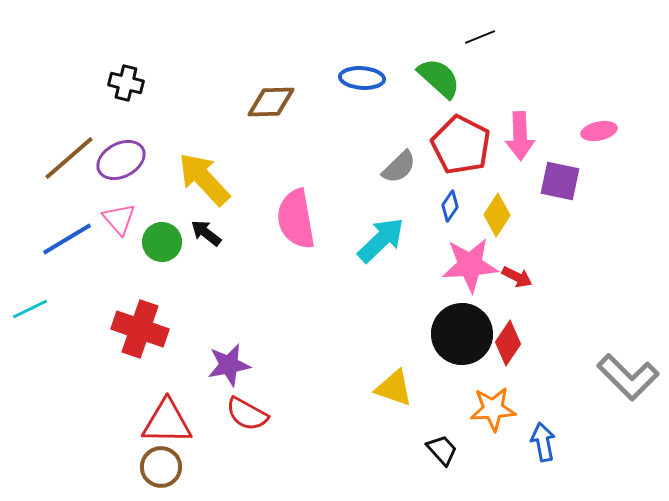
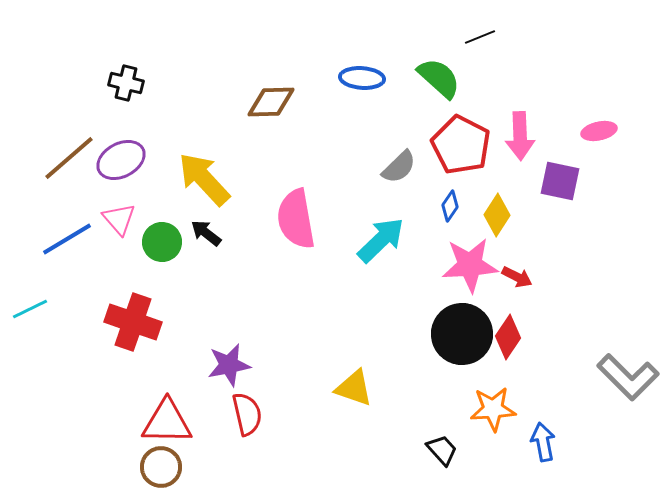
red cross: moved 7 px left, 7 px up
red diamond: moved 6 px up
yellow triangle: moved 40 px left
red semicircle: rotated 132 degrees counterclockwise
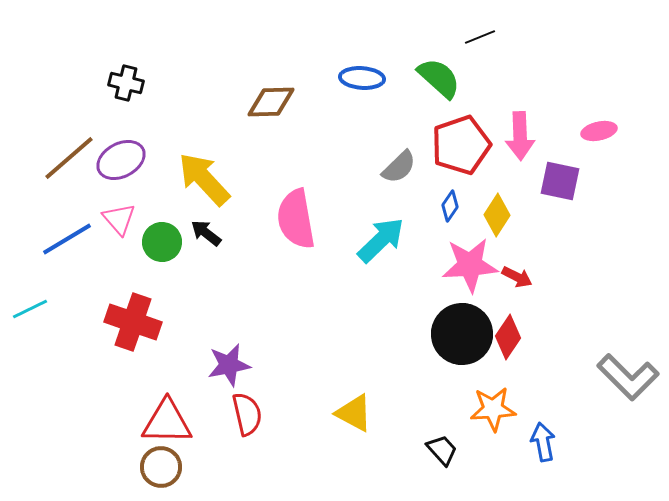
red pentagon: rotated 26 degrees clockwise
yellow triangle: moved 25 px down; rotated 9 degrees clockwise
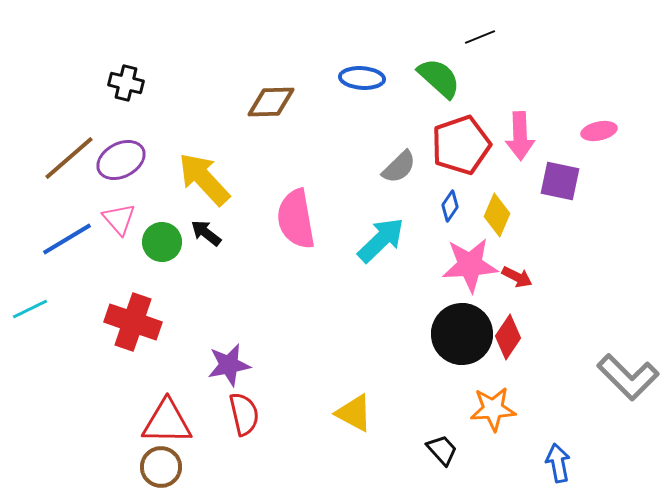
yellow diamond: rotated 9 degrees counterclockwise
red semicircle: moved 3 px left
blue arrow: moved 15 px right, 21 px down
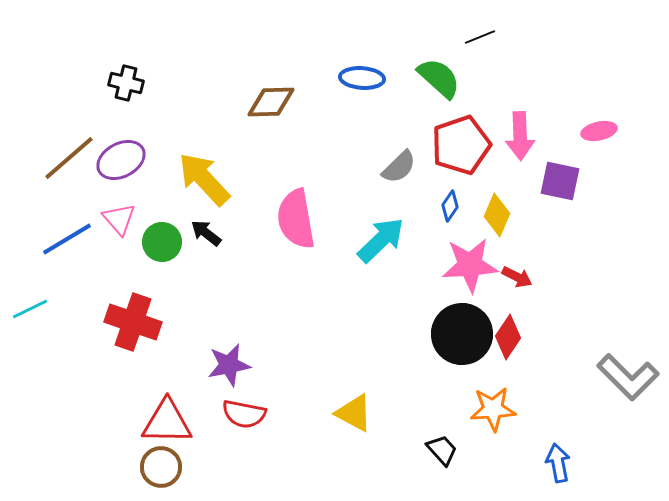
red semicircle: rotated 114 degrees clockwise
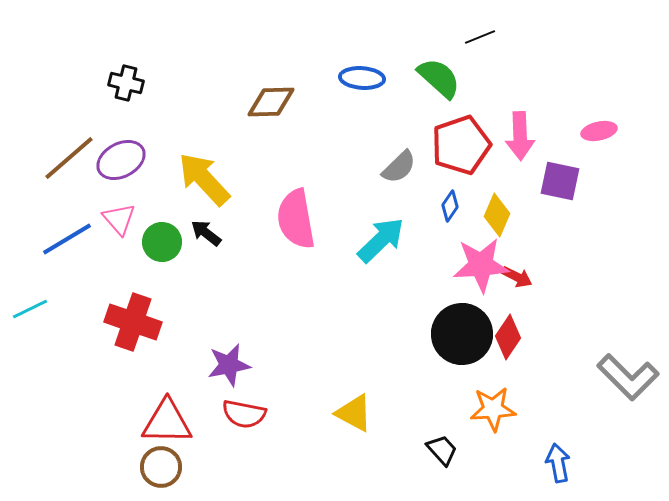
pink star: moved 11 px right
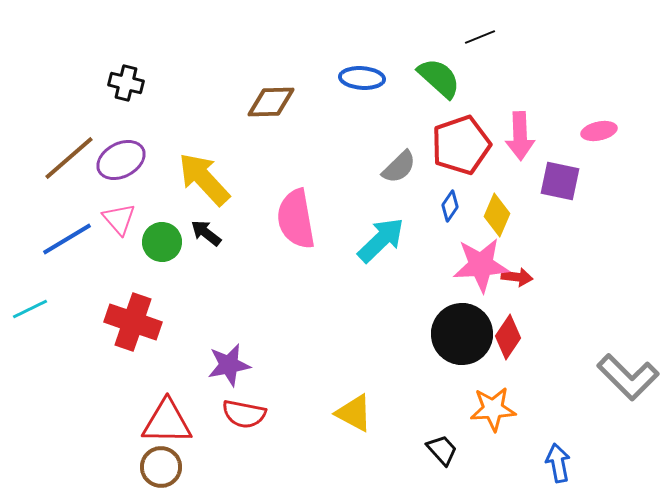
red arrow: rotated 20 degrees counterclockwise
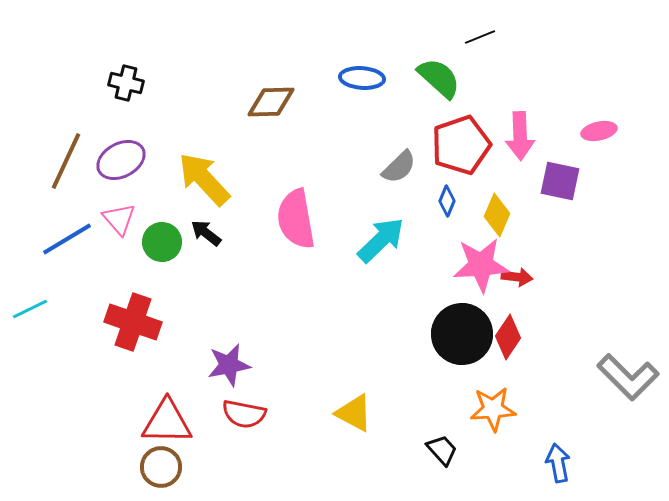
brown line: moved 3 px left, 3 px down; rotated 24 degrees counterclockwise
blue diamond: moved 3 px left, 5 px up; rotated 12 degrees counterclockwise
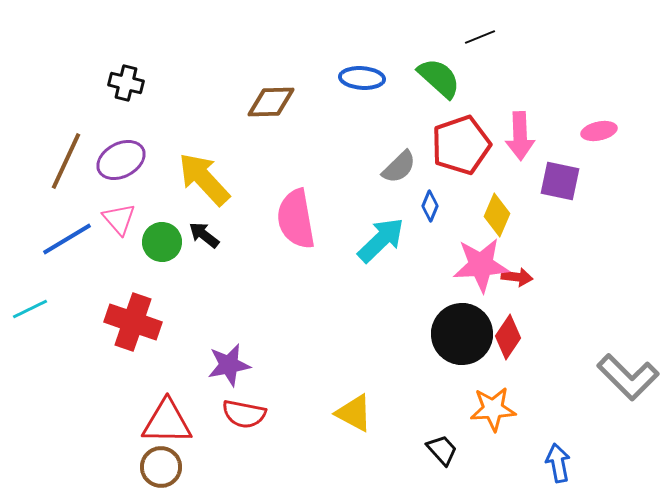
blue diamond: moved 17 px left, 5 px down
black arrow: moved 2 px left, 2 px down
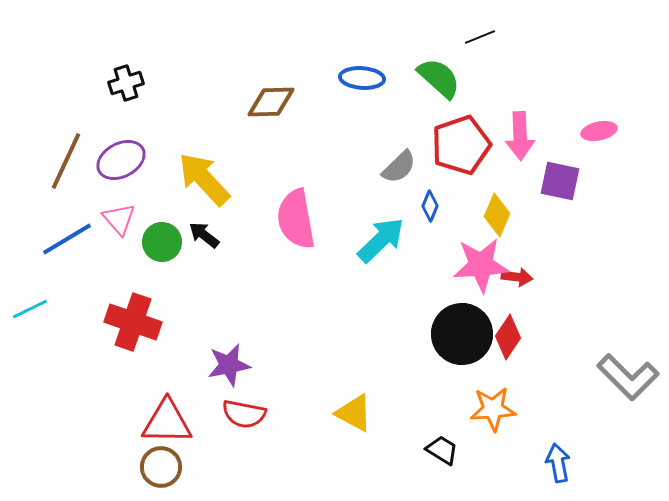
black cross: rotated 32 degrees counterclockwise
black trapezoid: rotated 16 degrees counterclockwise
